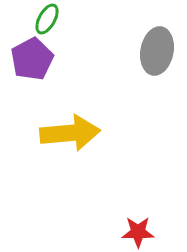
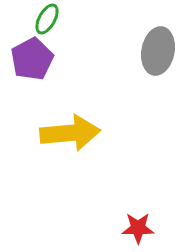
gray ellipse: moved 1 px right
red star: moved 4 px up
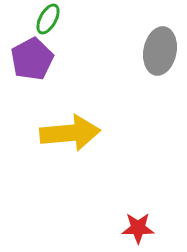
green ellipse: moved 1 px right
gray ellipse: moved 2 px right
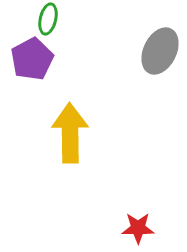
green ellipse: rotated 16 degrees counterclockwise
gray ellipse: rotated 15 degrees clockwise
yellow arrow: rotated 86 degrees counterclockwise
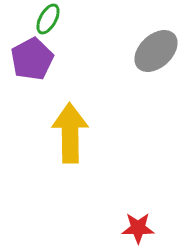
green ellipse: rotated 16 degrees clockwise
gray ellipse: moved 4 px left; rotated 21 degrees clockwise
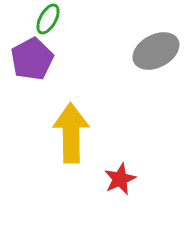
gray ellipse: rotated 15 degrees clockwise
yellow arrow: moved 1 px right
red star: moved 18 px left, 49 px up; rotated 24 degrees counterclockwise
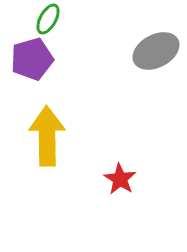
purple pentagon: rotated 12 degrees clockwise
yellow arrow: moved 24 px left, 3 px down
red star: rotated 16 degrees counterclockwise
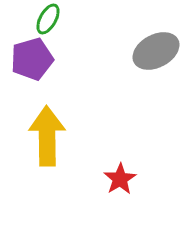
red star: rotated 8 degrees clockwise
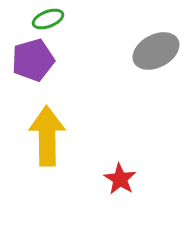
green ellipse: rotated 40 degrees clockwise
purple pentagon: moved 1 px right, 1 px down
red star: rotated 8 degrees counterclockwise
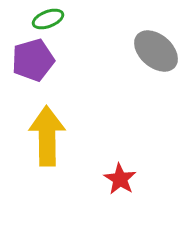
gray ellipse: rotated 69 degrees clockwise
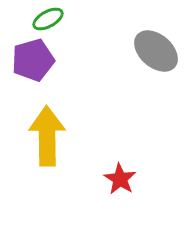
green ellipse: rotated 8 degrees counterclockwise
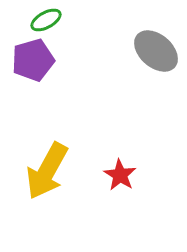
green ellipse: moved 2 px left, 1 px down
yellow arrow: moved 35 px down; rotated 150 degrees counterclockwise
red star: moved 4 px up
